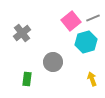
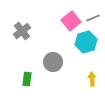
gray cross: moved 2 px up
yellow arrow: rotated 16 degrees clockwise
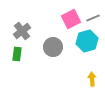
pink square: moved 2 px up; rotated 12 degrees clockwise
cyan hexagon: moved 1 px right, 1 px up
gray circle: moved 15 px up
green rectangle: moved 10 px left, 25 px up
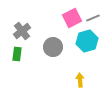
pink square: moved 1 px right, 1 px up
yellow arrow: moved 12 px left, 1 px down
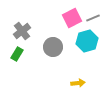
green rectangle: rotated 24 degrees clockwise
yellow arrow: moved 2 px left, 3 px down; rotated 88 degrees clockwise
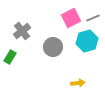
pink square: moved 1 px left
green rectangle: moved 7 px left, 3 px down
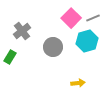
pink square: rotated 18 degrees counterclockwise
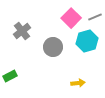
gray line: moved 2 px right, 1 px up
green rectangle: moved 19 px down; rotated 32 degrees clockwise
